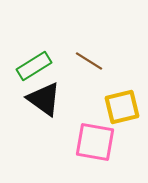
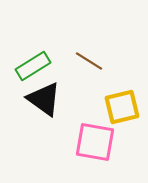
green rectangle: moved 1 px left
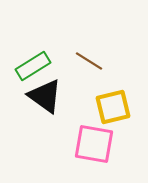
black triangle: moved 1 px right, 3 px up
yellow square: moved 9 px left
pink square: moved 1 px left, 2 px down
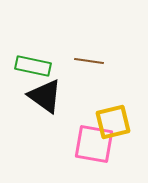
brown line: rotated 24 degrees counterclockwise
green rectangle: rotated 44 degrees clockwise
yellow square: moved 15 px down
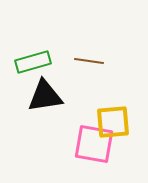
green rectangle: moved 4 px up; rotated 28 degrees counterclockwise
black triangle: rotated 45 degrees counterclockwise
yellow square: rotated 9 degrees clockwise
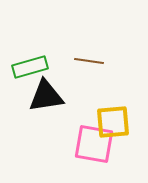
green rectangle: moved 3 px left, 5 px down
black triangle: moved 1 px right
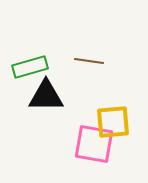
black triangle: rotated 9 degrees clockwise
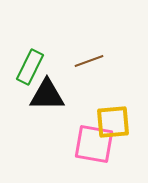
brown line: rotated 28 degrees counterclockwise
green rectangle: rotated 48 degrees counterclockwise
black triangle: moved 1 px right, 1 px up
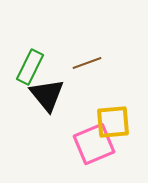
brown line: moved 2 px left, 2 px down
black triangle: rotated 51 degrees clockwise
pink square: rotated 33 degrees counterclockwise
